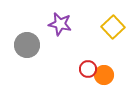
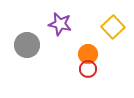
orange circle: moved 16 px left, 21 px up
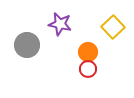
orange circle: moved 2 px up
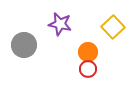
gray circle: moved 3 px left
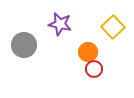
red circle: moved 6 px right
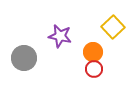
purple star: moved 12 px down
gray circle: moved 13 px down
orange circle: moved 5 px right
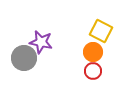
yellow square: moved 12 px left, 4 px down; rotated 20 degrees counterclockwise
purple star: moved 19 px left, 6 px down
red circle: moved 1 px left, 2 px down
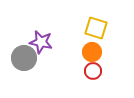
yellow square: moved 5 px left, 3 px up; rotated 10 degrees counterclockwise
orange circle: moved 1 px left
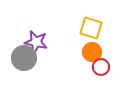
yellow square: moved 5 px left
purple star: moved 5 px left
red circle: moved 8 px right, 4 px up
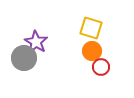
purple star: rotated 20 degrees clockwise
orange circle: moved 1 px up
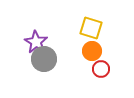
gray circle: moved 20 px right, 1 px down
red circle: moved 2 px down
